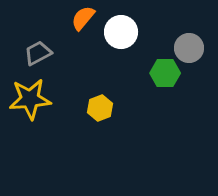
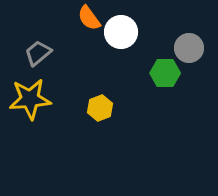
orange semicircle: moved 6 px right; rotated 76 degrees counterclockwise
gray trapezoid: rotated 12 degrees counterclockwise
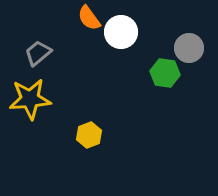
green hexagon: rotated 8 degrees clockwise
yellow hexagon: moved 11 px left, 27 px down
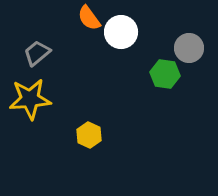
gray trapezoid: moved 1 px left
green hexagon: moved 1 px down
yellow hexagon: rotated 15 degrees counterclockwise
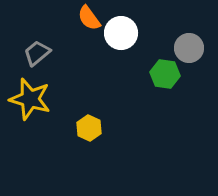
white circle: moved 1 px down
yellow star: rotated 21 degrees clockwise
yellow hexagon: moved 7 px up
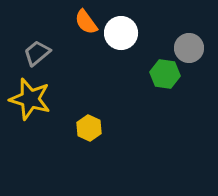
orange semicircle: moved 3 px left, 4 px down
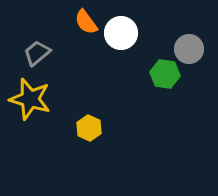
gray circle: moved 1 px down
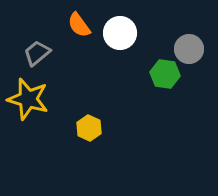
orange semicircle: moved 7 px left, 3 px down
white circle: moved 1 px left
yellow star: moved 2 px left
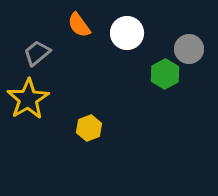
white circle: moved 7 px right
green hexagon: rotated 24 degrees clockwise
yellow star: rotated 24 degrees clockwise
yellow hexagon: rotated 15 degrees clockwise
